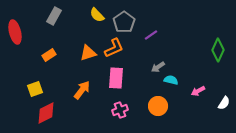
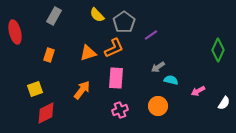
orange rectangle: rotated 40 degrees counterclockwise
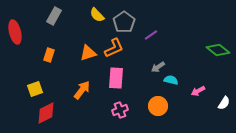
green diamond: rotated 75 degrees counterclockwise
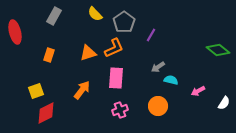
yellow semicircle: moved 2 px left, 1 px up
purple line: rotated 24 degrees counterclockwise
yellow square: moved 1 px right, 2 px down
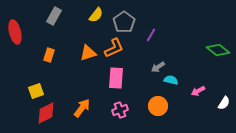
yellow semicircle: moved 1 px right, 1 px down; rotated 98 degrees counterclockwise
orange arrow: moved 18 px down
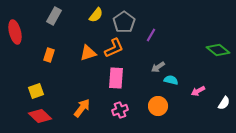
red diamond: moved 6 px left, 3 px down; rotated 70 degrees clockwise
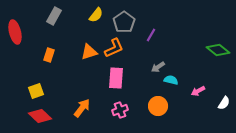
orange triangle: moved 1 px right, 1 px up
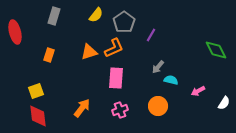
gray rectangle: rotated 12 degrees counterclockwise
green diamond: moved 2 px left; rotated 25 degrees clockwise
gray arrow: rotated 16 degrees counterclockwise
red diamond: moved 2 px left; rotated 40 degrees clockwise
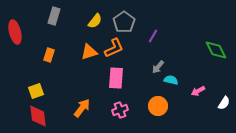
yellow semicircle: moved 1 px left, 6 px down
purple line: moved 2 px right, 1 px down
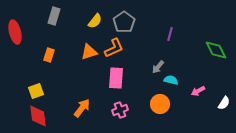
purple line: moved 17 px right, 2 px up; rotated 16 degrees counterclockwise
orange circle: moved 2 px right, 2 px up
